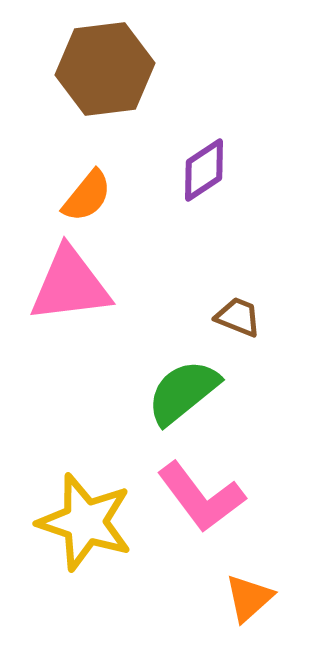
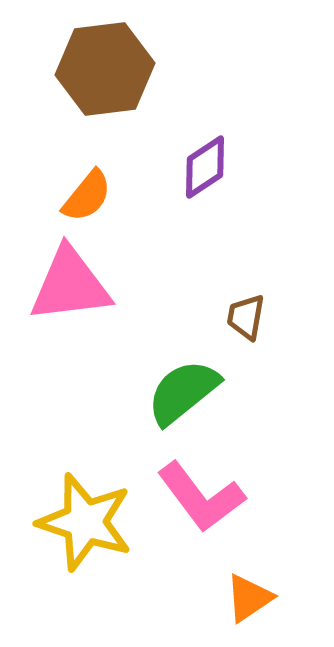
purple diamond: moved 1 px right, 3 px up
brown trapezoid: moved 8 px right; rotated 102 degrees counterclockwise
orange triangle: rotated 8 degrees clockwise
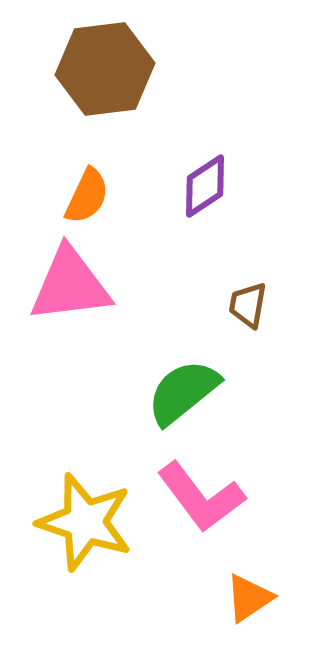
purple diamond: moved 19 px down
orange semicircle: rotated 14 degrees counterclockwise
brown trapezoid: moved 2 px right, 12 px up
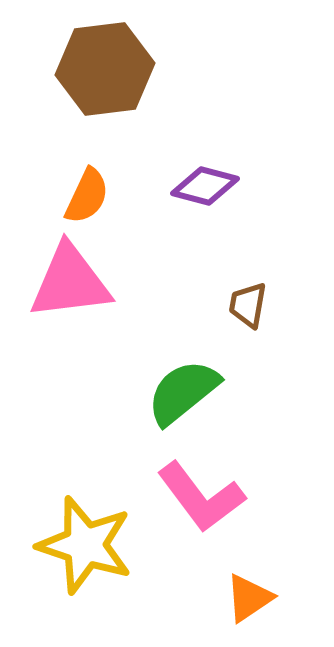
purple diamond: rotated 48 degrees clockwise
pink triangle: moved 3 px up
yellow star: moved 23 px down
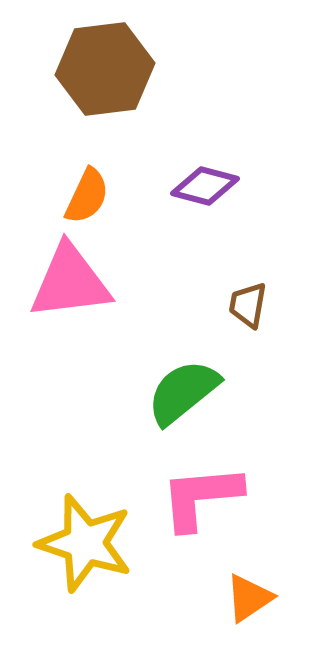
pink L-shape: rotated 122 degrees clockwise
yellow star: moved 2 px up
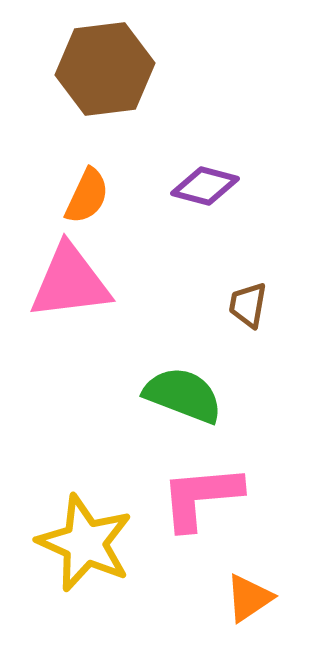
green semicircle: moved 3 px down; rotated 60 degrees clockwise
yellow star: rotated 6 degrees clockwise
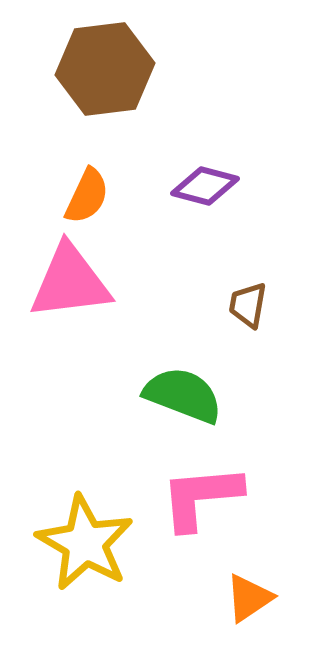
yellow star: rotated 6 degrees clockwise
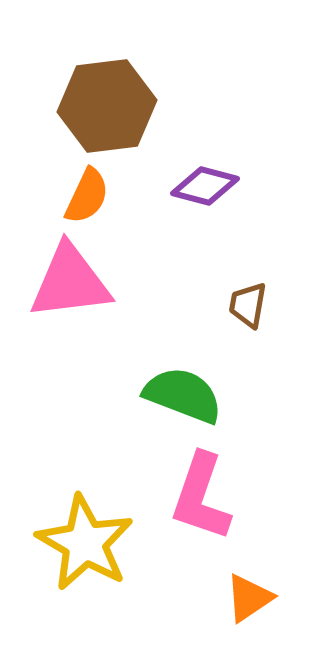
brown hexagon: moved 2 px right, 37 px down
pink L-shape: rotated 66 degrees counterclockwise
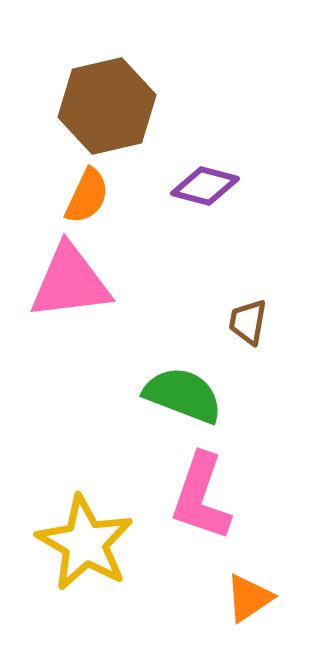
brown hexagon: rotated 6 degrees counterclockwise
brown trapezoid: moved 17 px down
